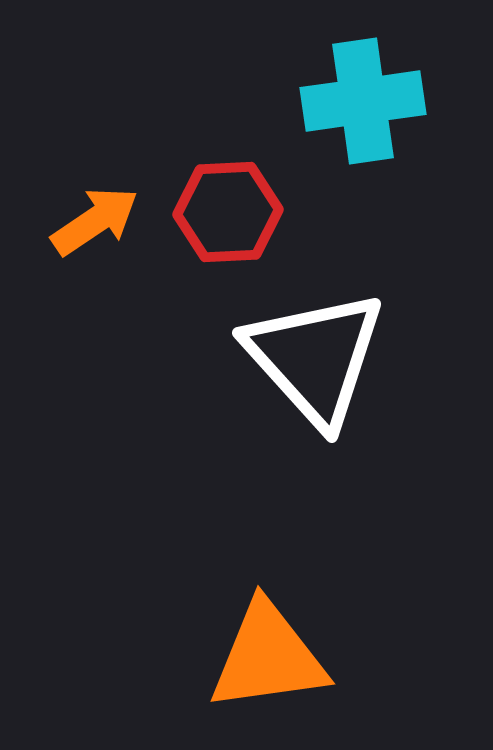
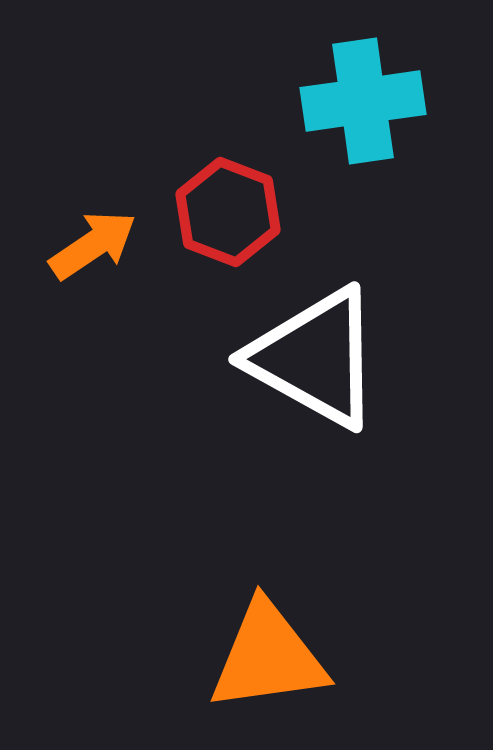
red hexagon: rotated 24 degrees clockwise
orange arrow: moved 2 px left, 24 px down
white triangle: rotated 19 degrees counterclockwise
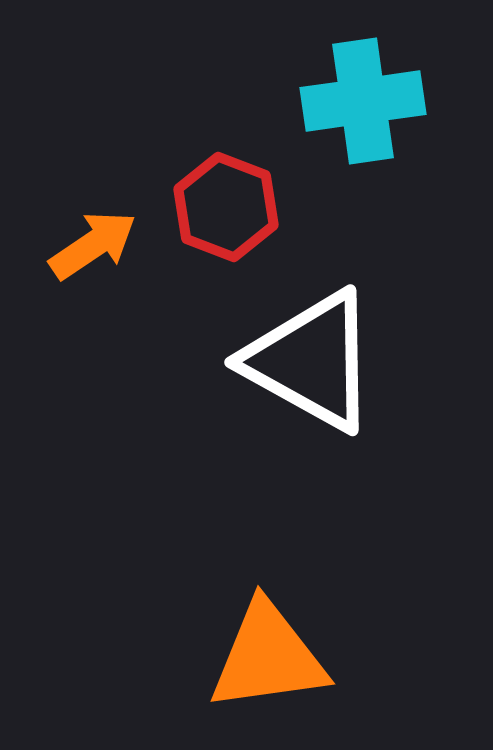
red hexagon: moved 2 px left, 5 px up
white triangle: moved 4 px left, 3 px down
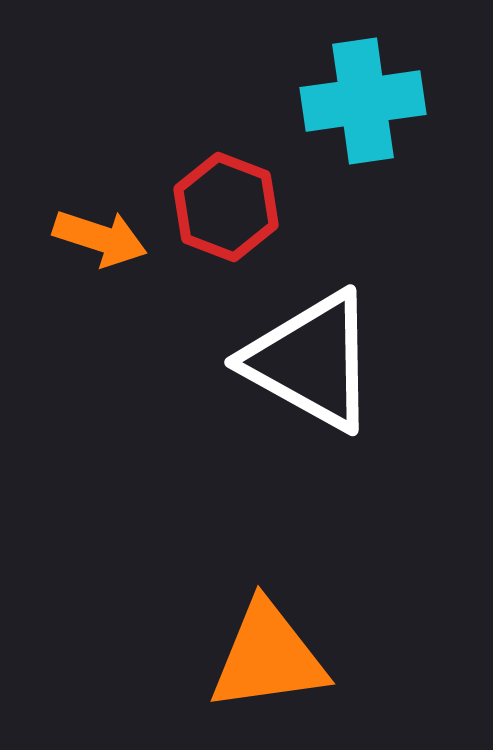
orange arrow: moved 7 px right, 7 px up; rotated 52 degrees clockwise
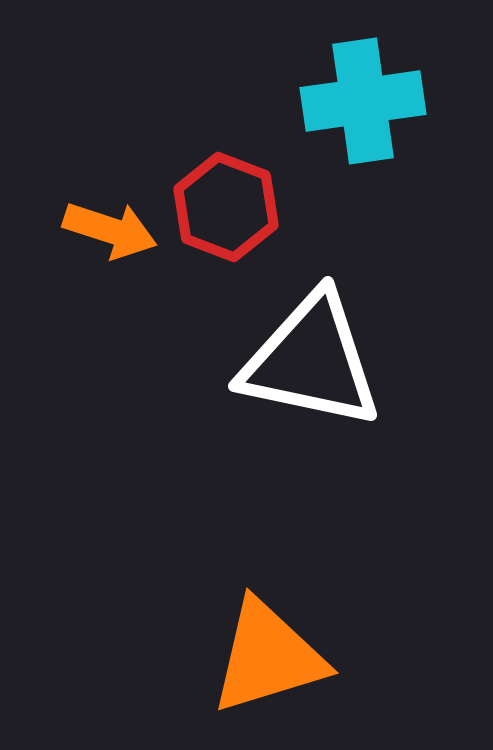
orange arrow: moved 10 px right, 8 px up
white triangle: rotated 17 degrees counterclockwise
orange triangle: rotated 9 degrees counterclockwise
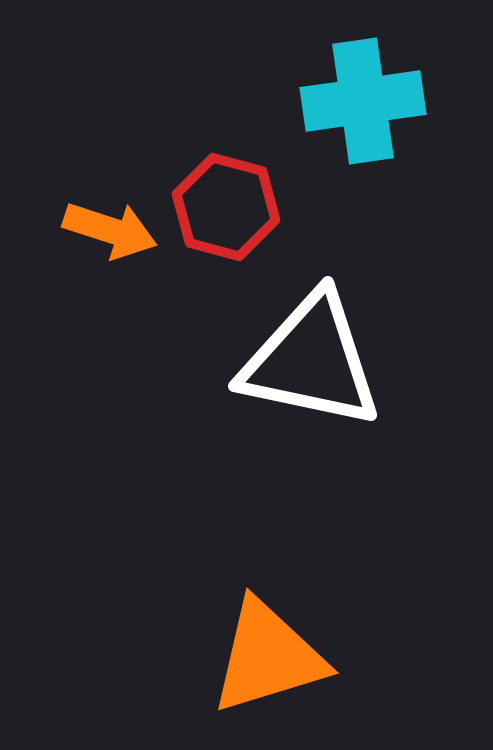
red hexagon: rotated 6 degrees counterclockwise
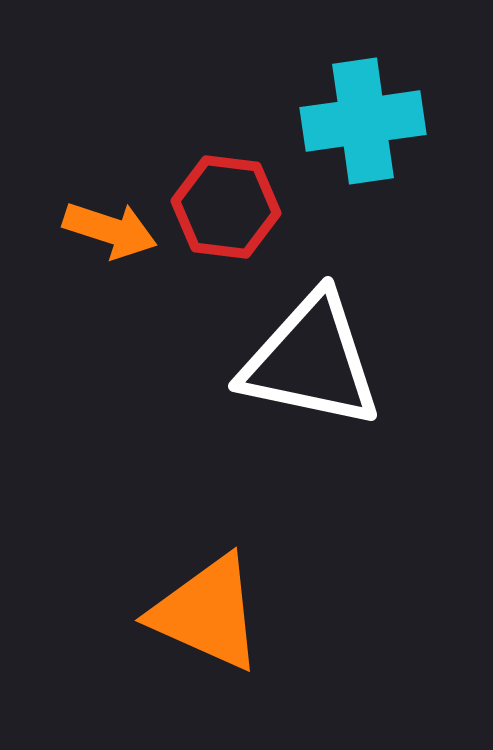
cyan cross: moved 20 px down
red hexagon: rotated 8 degrees counterclockwise
orange triangle: moved 61 px left, 44 px up; rotated 41 degrees clockwise
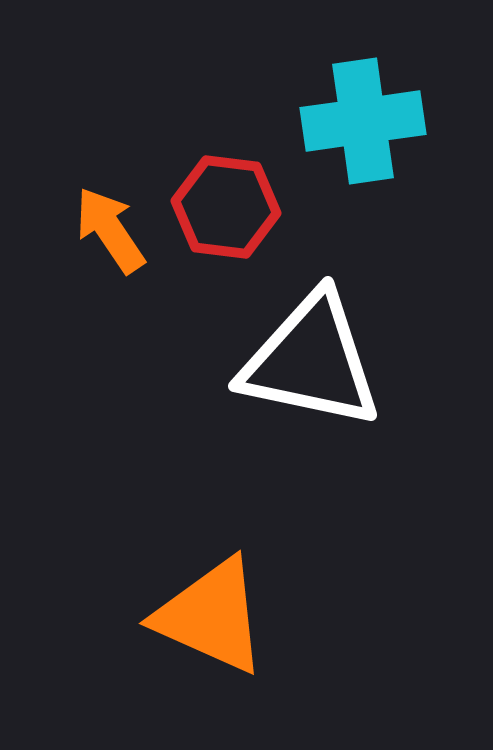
orange arrow: rotated 142 degrees counterclockwise
orange triangle: moved 4 px right, 3 px down
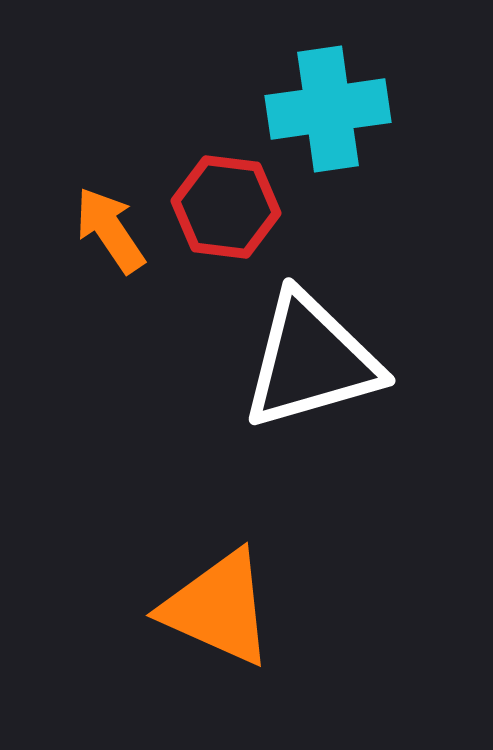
cyan cross: moved 35 px left, 12 px up
white triangle: rotated 28 degrees counterclockwise
orange triangle: moved 7 px right, 8 px up
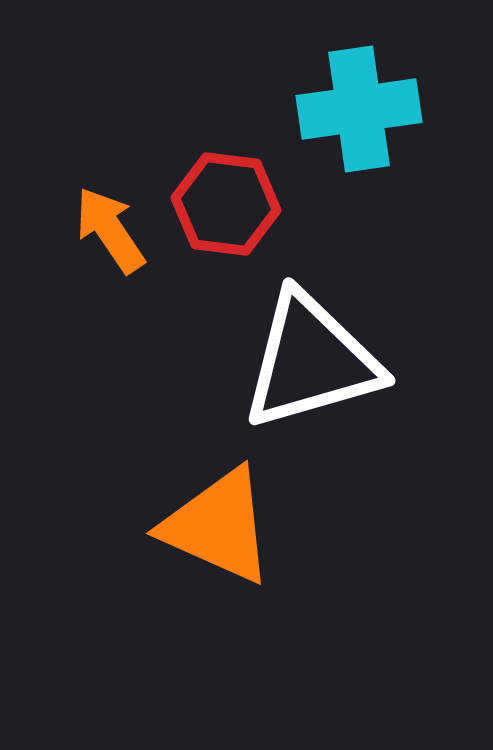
cyan cross: moved 31 px right
red hexagon: moved 3 px up
orange triangle: moved 82 px up
